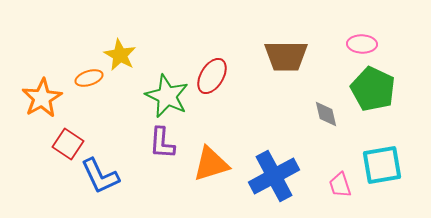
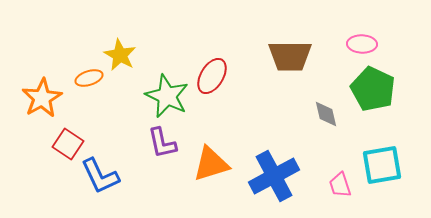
brown trapezoid: moved 4 px right
purple L-shape: rotated 16 degrees counterclockwise
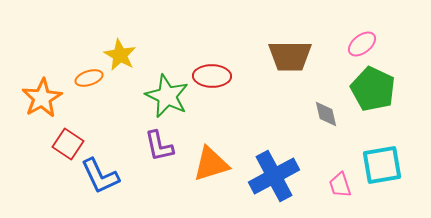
pink ellipse: rotated 40 degrees counterclockwise
red ellipse: rotated 60 degrees clockwise
purple L-shape: moved 3 px left, 3 px down
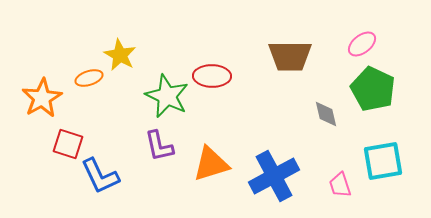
red square: rotated 16 degrees counterclockwise
cyan square: moved 1 px right, 4 px up
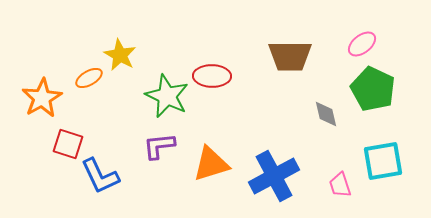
orange ellipse: rotated 12 degrees counterclockwise
purple L-shape: rotated 96 degrees clockwise
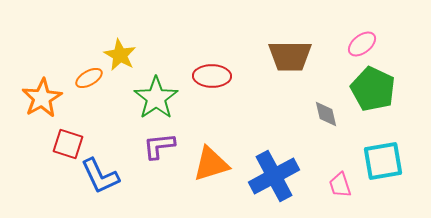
green star: moved 11 px left, 2 px down; rotated 12 degrees clockwise
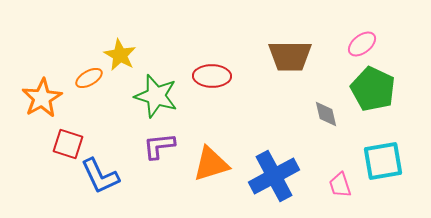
green star: moved 2 px up; rotated 21 degrees counterclockwise
